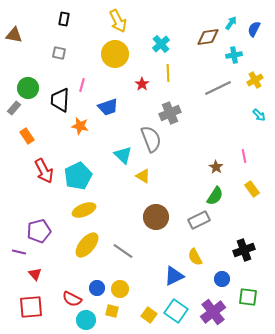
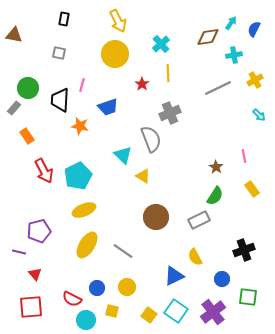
yellow ellipse at (87, 245): rotated 8 degrees counterclockwise
yellow circle at (120, 289): moved 7 px right, 2 px up
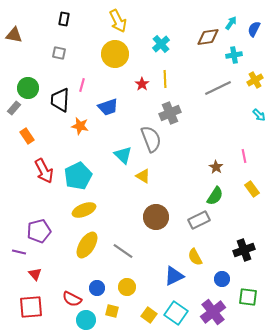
yellow line at (168, 73): moved 3 px left, 6 px down
cyan square at (176, 311): moved 2 px down
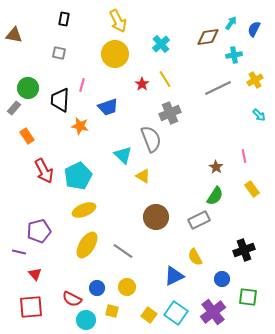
yellow line at (165, 79): rotated 30 degrees counterclockwise
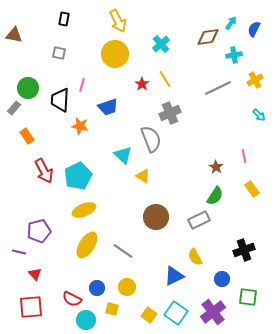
yellow square at (112, 311): moved 2 px up
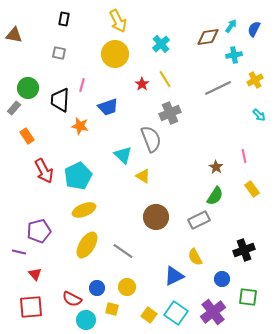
cyan arrow at (231, 23): moved 3 px down
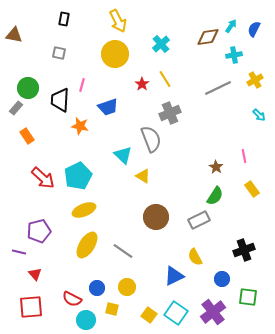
gray rectangle at (14, 108): moved 2 px right
red arrow at (44, 171): moved 1 px left, 7 px down; rotated 20 degrees counterclockwise
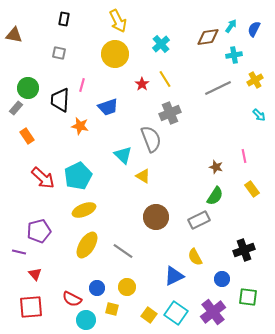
brown star at (216, 167): rotated 16 degrees counterclockwise
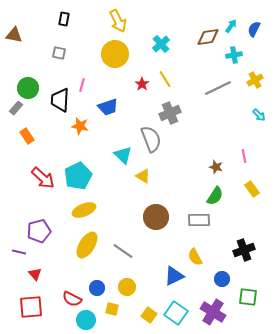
gray rectangle at (199, 220): rotated 25 degrees clockwise
purple cross at (213, 312): rotated 20 degrees counterclockwise
